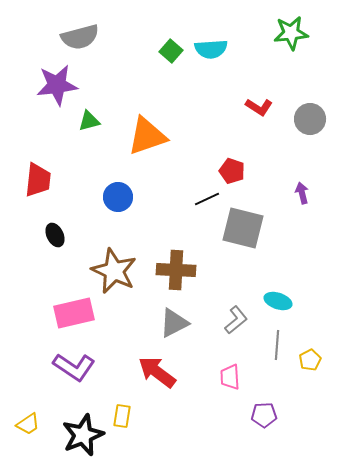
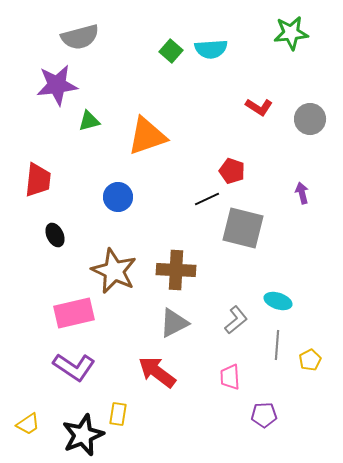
yellow rectangle: moved 4 px left, 2 px up
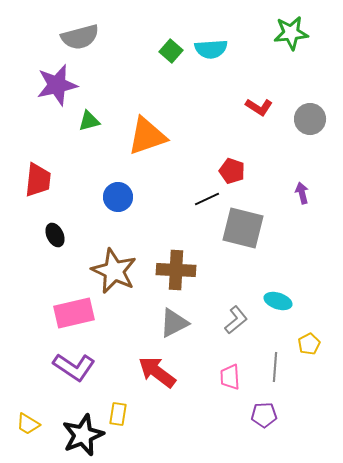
purple star: rotated 6 degrees counterclockwise
gray line: moved 2 px left, 22 px down
yellow pentagon: moved 1 px left, 16 px up
yellow trapezoid: rotated 65 degrees clockwise
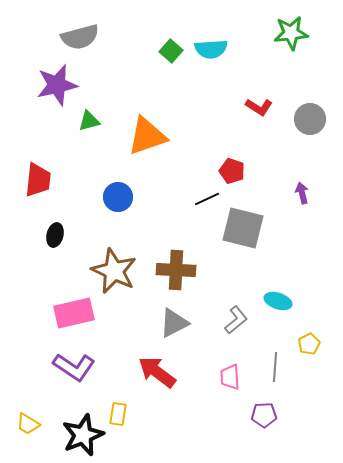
black ellipse: rotated 40 degrees clockwise
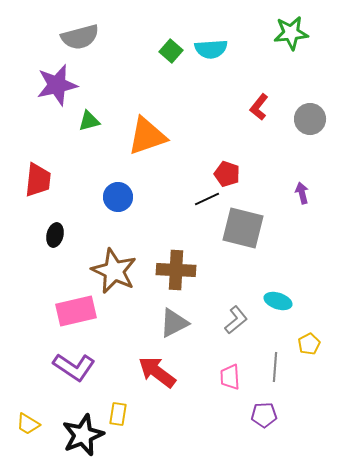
red L-shape: rotated 96 degrees clockwise
red pentagon: moved 5 px left, 3 px down
pink rectangle: moved 2 px right, 2 px up
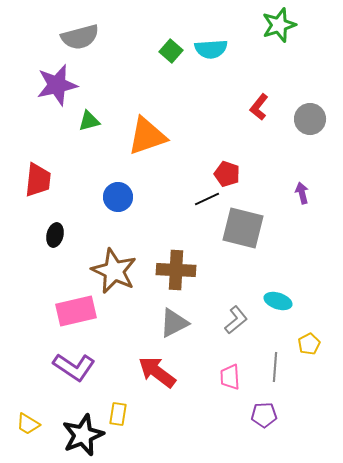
green star: moved 12 px left, 8 px up; rotated 12 degrees counterclockwise
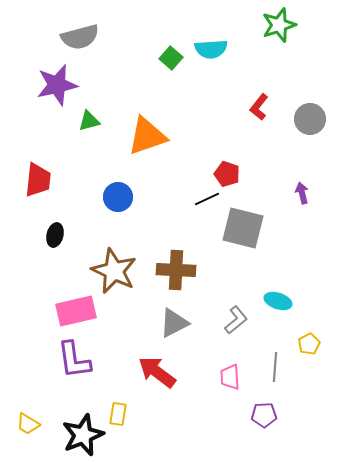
green square: moved 7 px down
purple L-shape: moved 7 px up; rotated 48 degrees clockwise
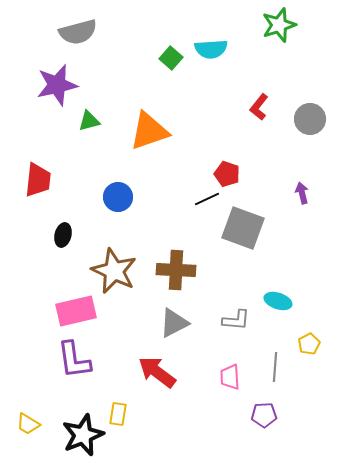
gray semicircle: moved 2 px left, 5 px up
orange triangle: moved 2 px right, 5 px up
gray square: rotated 6 degrees clockwise
black ellipse: moved 8 px right
gray L-shape: rotated 44 degrees clockwise
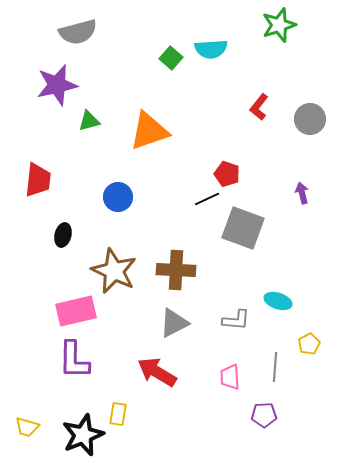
purple L-shape: rotated 9 degrees clockwise
red arrow: rotated 6 degrees counterclockwise
yellow trapezoid: moved 1 px left, 3 px down; rotated 15 degrees counterclockwise
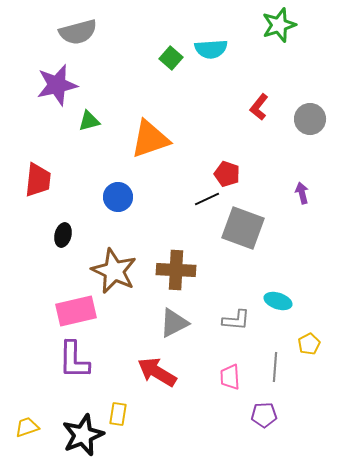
orange triangle: moved 1 px right, 8 px down
yellow trapezoid: rotated 145 degrees clockwise
